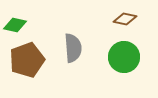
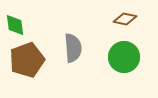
green diamond: rotated 70 degrees clockwise
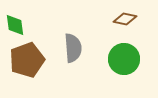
green circle: moved 2 px down
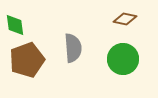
green circle: moved 1 px left
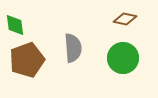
green circle: moved 1 px up
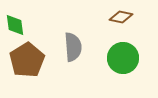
brown diamond: moved 4 px left, 2 px up
gray semicircle: moved 1 px up
brown pentagon: rotated 12 degrees counterclockwise
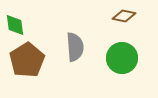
brown diamond: moved 3 px right, 1 px up
gray semicircle: moved 2 px right
green circle: moved 1 px left
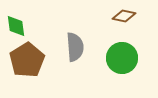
green diamond: moved 1 px right, 1 px down
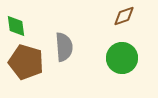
brown diamond: rotated 30 degrees counterclockwise
gray semicircle: moved 11 px left
brown pentagon: moved 1 px left, 2 px down; rotated 24 degrees counterclockwise
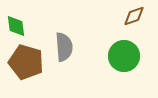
brown diamond: moved 10 px right
green circle: moved 2 px right, 2 px up
